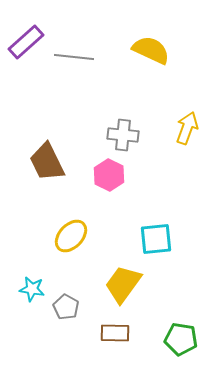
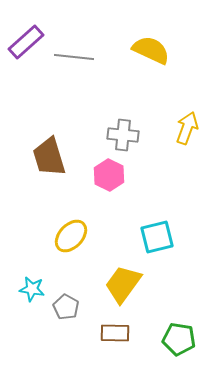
brown trapezoid: moved 2 px right, 5 px up; rotated 9 degrees clockwise
cyan square: moved 1 px right, 2 px up; rotated 8 degrees counterclockwise
green pentagon: moved 2 px left
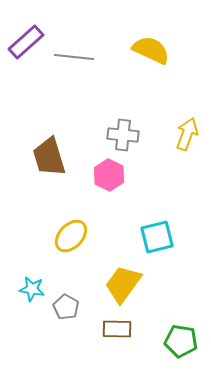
yellow arrow: moved 6 px down
brown rectangle: moved 2 px right, 4 px up
green pentagon: moved 2 px right, 2 px down
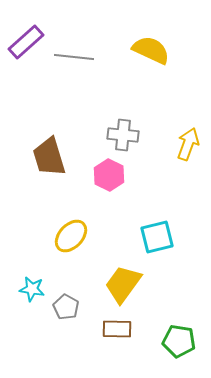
yellow arrow: moved 1 px right, 10 px down
green pentagon: moved 2 px left
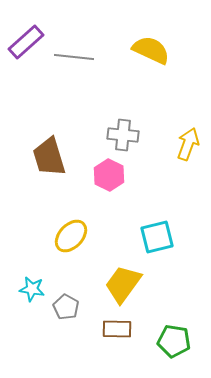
green pentagon: moved 5 px left
